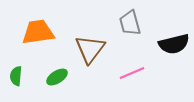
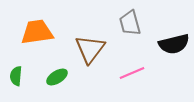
orange trapezoid: moved 1 px left
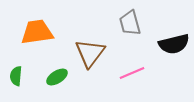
brown triangle: moved 4 px down
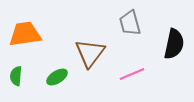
orange trapezoid: moved 12 px left, 2 px down
black semicircle: rotated 64 degrees counterclockwise
pink line: moved 1 px down
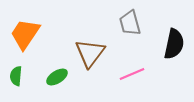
orange trapezoid: rotated 48 degrees counterclockwise
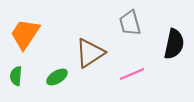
brown triangle: rotated 20 degrees clockwise
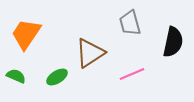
orange trapezoid: moved 1 px right
black semicircle: moved 1 px left, 2 px up
green semicircle: rotated 108 degrees clockwise
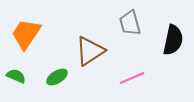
black semicircle: moved 2 px up
brown triangle: moved 2 px up
pink line: moved 4 px down
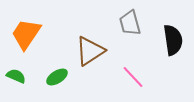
black semicircle: rotated 20 degrees counterclockwise
pink line: moved 1 px right, 1 px up; rotated 70 degrees clockwise
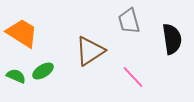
gray trapezoid: moved 1 px left, 2 px up
orange trapezoid: moved 4 px left, 1 px up; rotated 88 degrees clockwise
black semicircle: moved 1 px left, 1 px up
green ellipse: moved 14 px left, 6 px up
